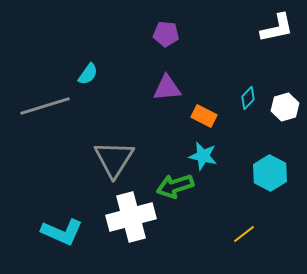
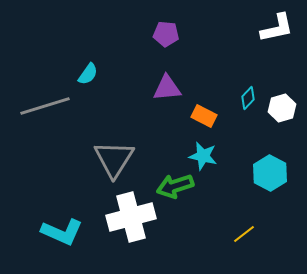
white hexagon: moved 3 px left, 1 px down
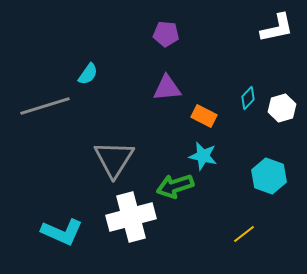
cyan hexagon: moved 1 px left, 3 px down; rotated 8 degrees counterclockwise
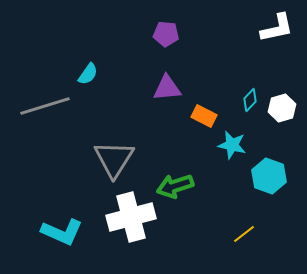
cyan diamond: moved 2 px right, 2 px down
cyan star: moved 29 px right, 11 px up
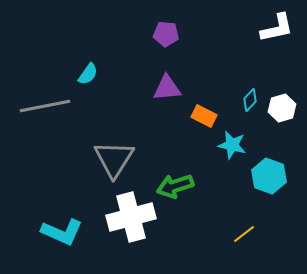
gray line: rotated 6 degrees clockwise
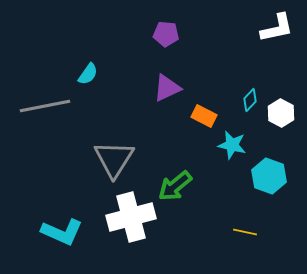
purple triangle: rotated 20 degrees counterclockwise
white hexagon: moved 1 px left, 5 px down; rotated 16 degrees counterclockwise
green arrow: rotated 21 degrees counterclockwise
yellow line: moved 1 px right, 2 px up; rotated 50 degrees clockwise
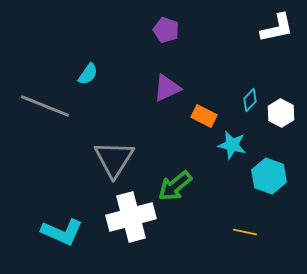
purple pentagon: moved 4 px up; rotated 15 degrees clockwise
gray line: rotated 33 degrees clockwise
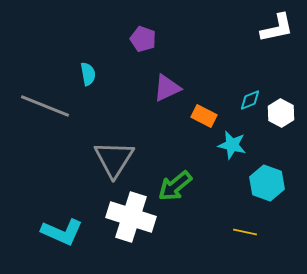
purple pentagon: moved 23 px left, 9 px down
cyan semicircle: rotated 45 degrees counterclockwise
cyan diamond: rotated 25 degrees clockwise
cyan hexagon: moved 2 px left, 7 px down
white cross: rotated 33 degrees clockwise
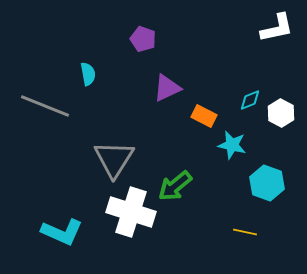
white cross: moved 5 px up
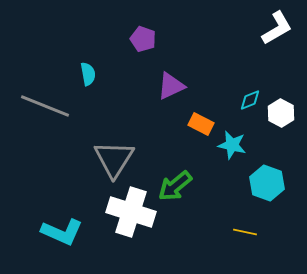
white L-shape: rotated 18 degrees counterclockwise
purple triangle: moved 4 px right, 2 px up
orange rectangle: moved 3 px left, 8 px down
